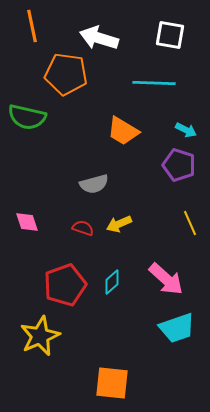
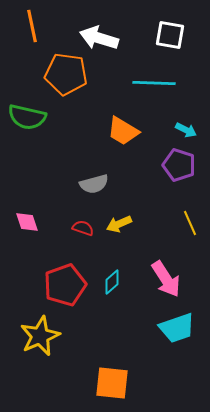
pink arrow: rotated 15 degrees clockwise
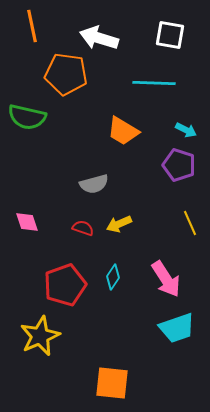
cyan diamond: moved 1 px right, 5 px up; rotated 15 degrees counterclockwise
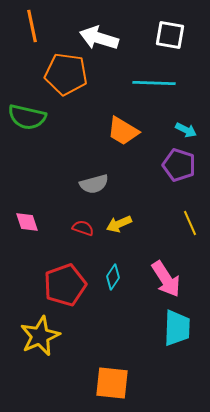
cyan trapezoid: rotated 69 degrees counterclockwise
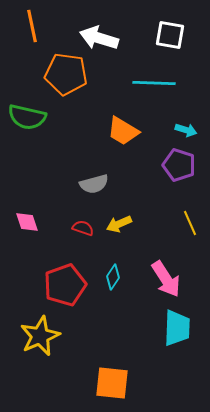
cyan arrow: rotated 10 degrees counterclockwise
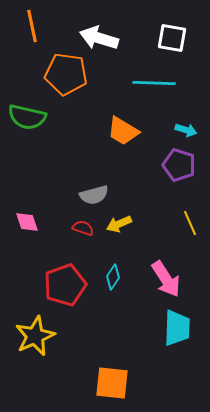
white square: moved 2 px right, 3 px down
gray semicircle: moved 11 px down
yellow star: moved 5 px left
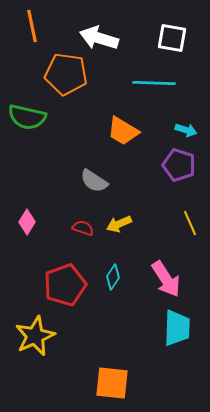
gray semicircle: moved 14 px up; rotated 48 degrees clockwise
pink diamond: rotated 50 degrees clockwise
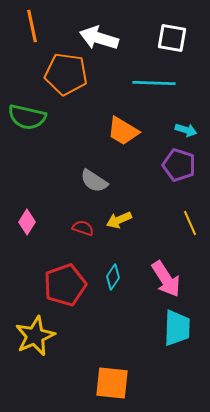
yellow arrow: moved 4 px up
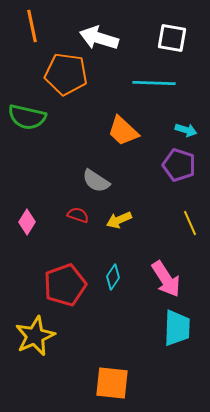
orange trapezoid: rotated 12 degrees clockwise
gray semicircle: moved 2 px right
red semicircle: moved 5 px left, 13 px up
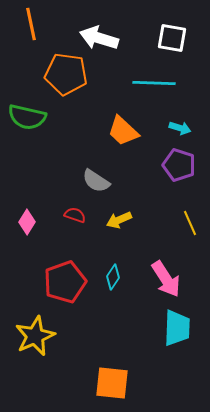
orange line: moved 1 px left, 2 px up
cyan arrow: moved 6 px left, 2 px up
red semicircle: moved 3 px left
red pentagon: moved 3 px up
